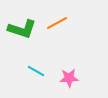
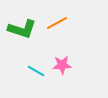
pink star: moved 7 px left, 13 px up
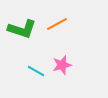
orange line: moved 1 px down
pink star: rotated 12 degrees counterclockwise
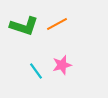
green L-shape: moved 2 px right, 3 px up
cyan line: rotated 24 degrees clockwise
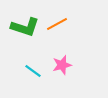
green L-shape: moved 1 px right, 1 px down
cyan line: moved 3 px left; rotated 18 degrees counterclockwise
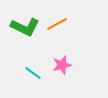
green L-shape: rotated 8 degrees clockwise
cyan line: moved 2 px down
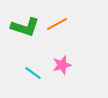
green L-shape: rotated 8 degrees counterclockwise
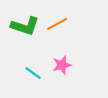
green L-shape: moved 1 px up
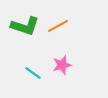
orange line: moved 1 px right, 2 px down
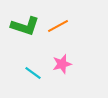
pink star: moved 1 px up
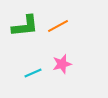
green L-shape: rotated 24 degrees counterclockwise
cyan line: rotated 60 degrees counterclockwise
